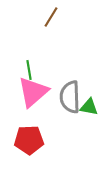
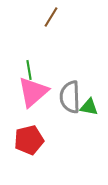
red pentagon: rotated 12 degrees counterclockwise
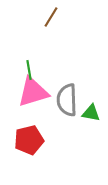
pink triangle: rotated 24 degrees clockwise
gray semicircle: moved 3 px left, 3 px down
green triangle: moved 2 px right, 6 px down
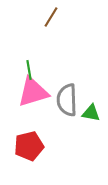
red pentagon: moved 6 px down
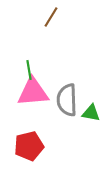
pink triangle: rotated 12 degrees clockwise
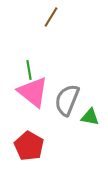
pink triangle: rotated 44 degrees clockwise
gray semicircle: rotated 24 degrees clockwise
green triangle: moved 1 px left, 4 px down
red pentagon: rotated 28 degrees counterclockwise
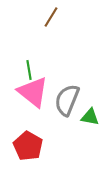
red pentagon: moved 1 px left
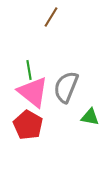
gray semicircle: moved 1 px left, 13 px up
red pentagon: moved 21 px up
